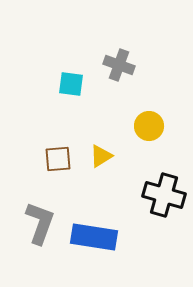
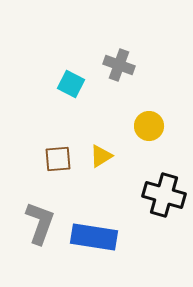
cyan square: rotated 20 degrees clockwise
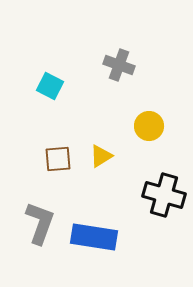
cyan square: moved 21 px left, 2 px down
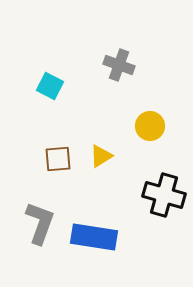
yellow circle: moved 1 px right
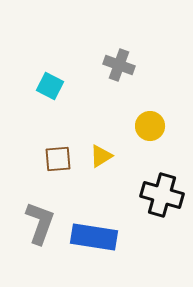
black cross: moved 2 px left
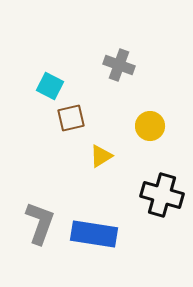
brown square: moved 13 px right, 41 px up; rotated 8 degrees counterclockwise
blue rectangle: moved 3 px up
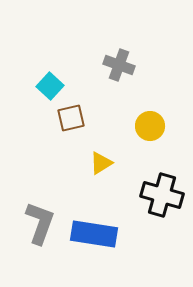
cyan square: rotated 16 degrees clockwise
yellow triangle: moved 7 px down
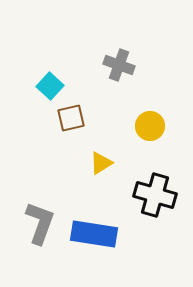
black cross: moved 7 px left
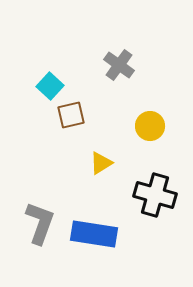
gray cross: rotated 16 degrees clockwise
brown square: moved 3 px up
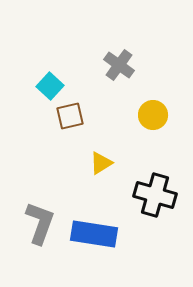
brown square: moved 1 px left, 1 px down
yellow circle: moved 3 px right, 11 px up
